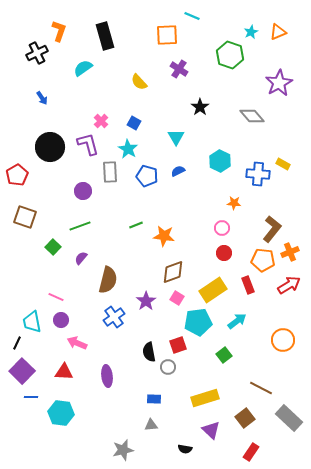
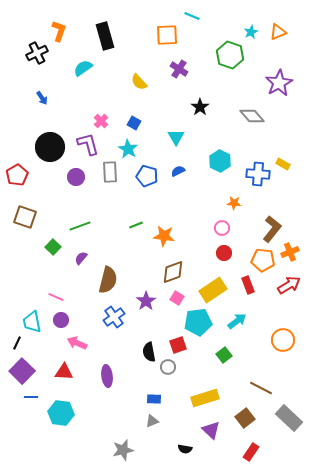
purple circle at (83, 191): moved 7 px left, 14 px up
gray triangle at (151, 425): moved 1 px right, 4 px up; rotated 16 degrees counterclockwise
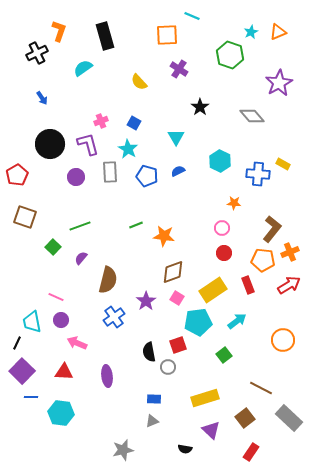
pink cross at (101, 121): rotated 24 degrees clockwise
black circle at (50, 147): moved 3 px up
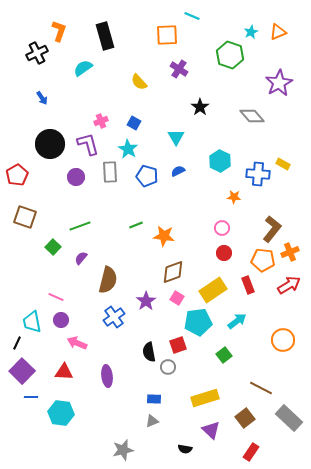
orange star at (234, 203): moved 6 px up
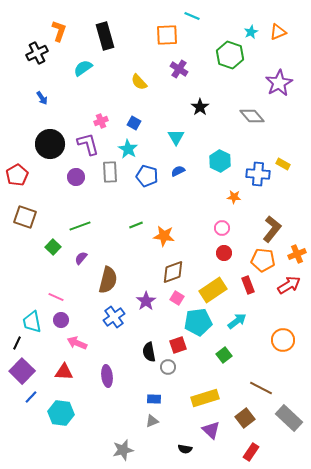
orange cross at (290, 252): moved 7 px right, 2 px down
blue line at (31, 397): rotated 48 degrees counterclockwise
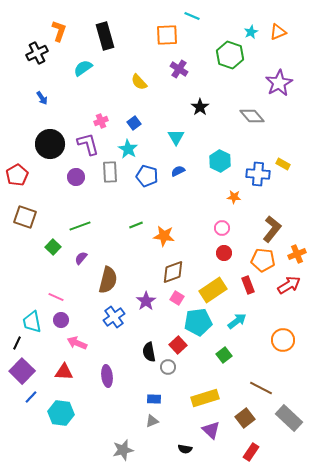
blue square at (134, 123): rotated 24 degrees clockwise
red square at (178, 345): rotated 24 degrees counterclockwise
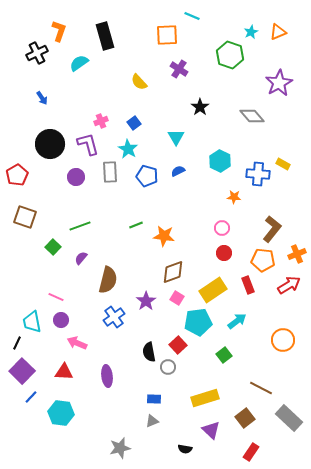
cyan semicircle at (83, 68): moved 4 px left, 5 px up
gray star at (123, 450): moved 3 px left, 2 px up
